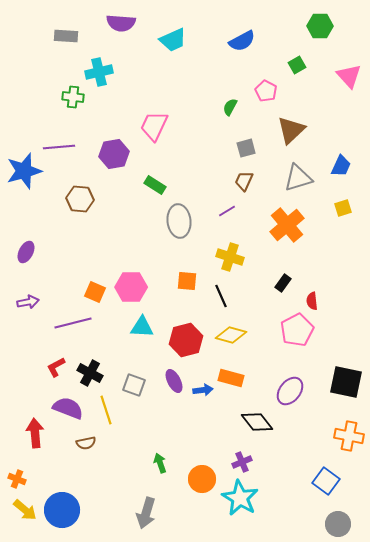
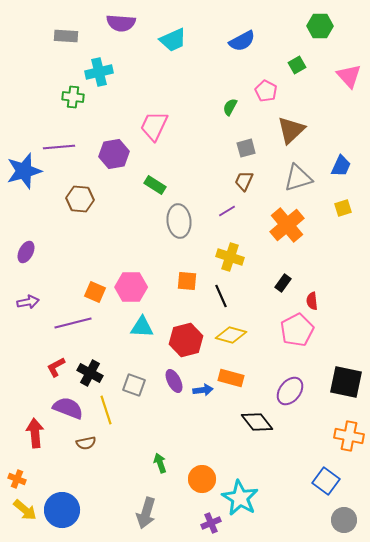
purple cross at (242, 462): moved 31 px left, 61 px down
gray circle at (338, 524): moved 6 px right, 4 px up
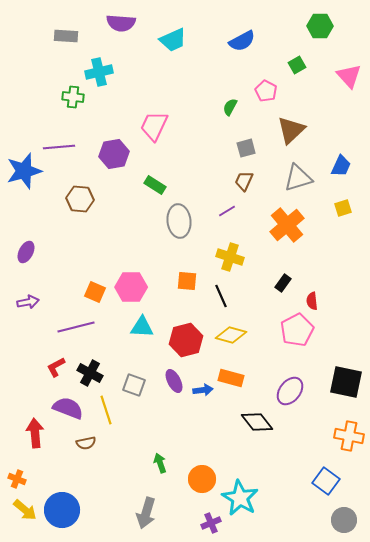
purple line at (73, 323): moved 3 px right, 4 px down
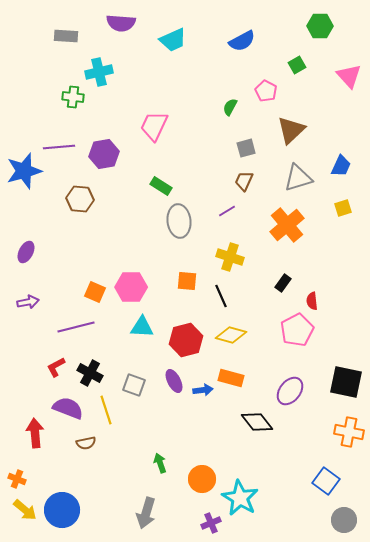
purple hexagon at (114, 154): moved 10 px left
green rectangle at (155, 185): moved 6 px right, 1 px down
orange cross at (349, 436): moved 4 px up
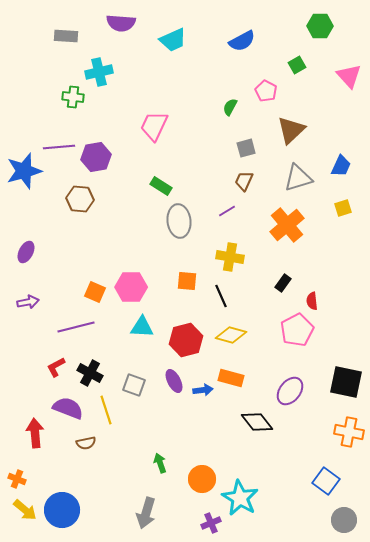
purple hexagon at (104, 154): moved 8 px left, 3 px down
yellow cross at (230, 257): rotated 8 degrees counterclockwise
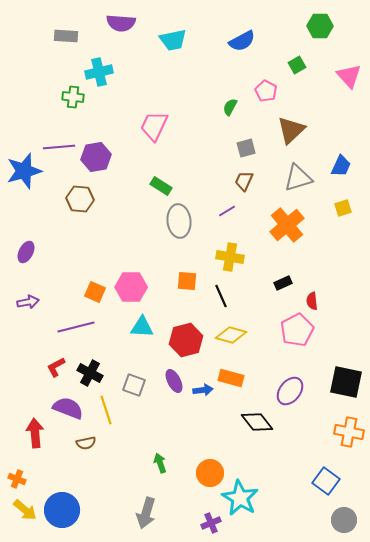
cyan trapezoid at (173, 40): rotated 12 degrees clockwise
black rectangle at (283, 283): rotated 30 degrees clockwise
orange circle at (202, 479): moved 8 px right, 6 px up
